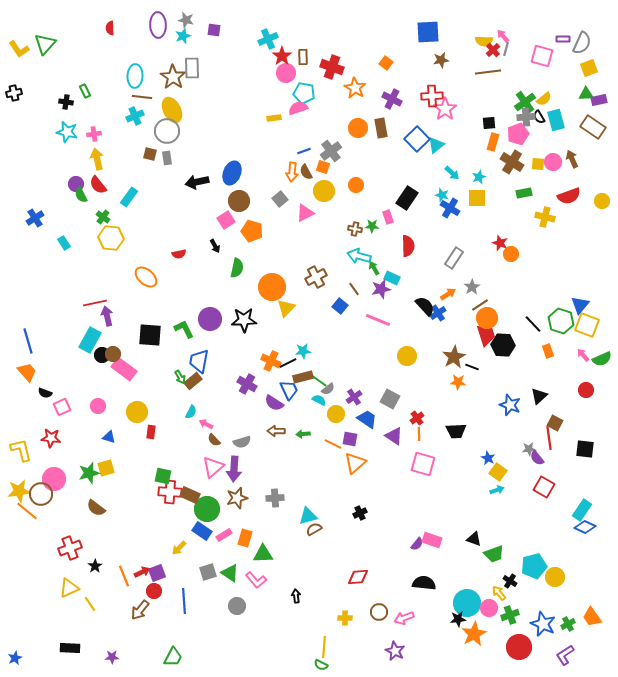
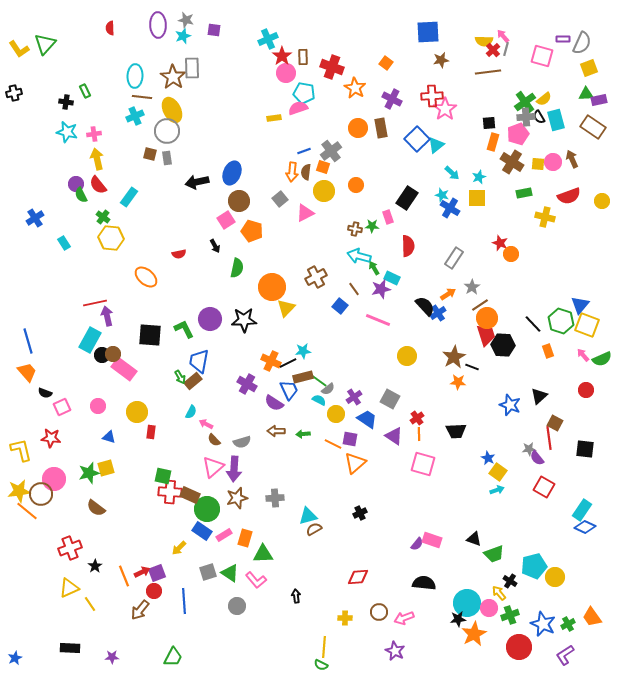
brown semicircle at (306, 172): rotated 35 degrees clockwise
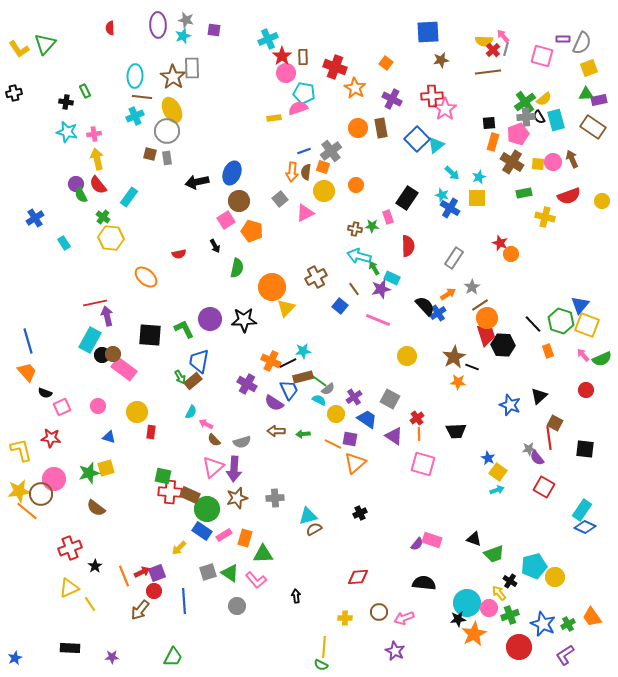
red cross at (332, 67): moved 3 px right
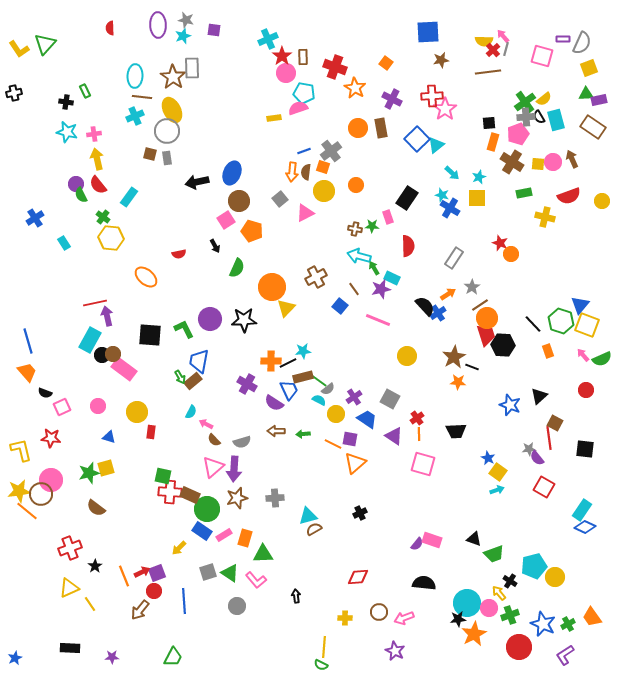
green semicircle at (237, 268): rotated 12 degrees clockwise
orange cross at (271, 361): rotated 24 degrees counterclockwise
pink circle at (54, 479): moved 3 px left, 1 px down
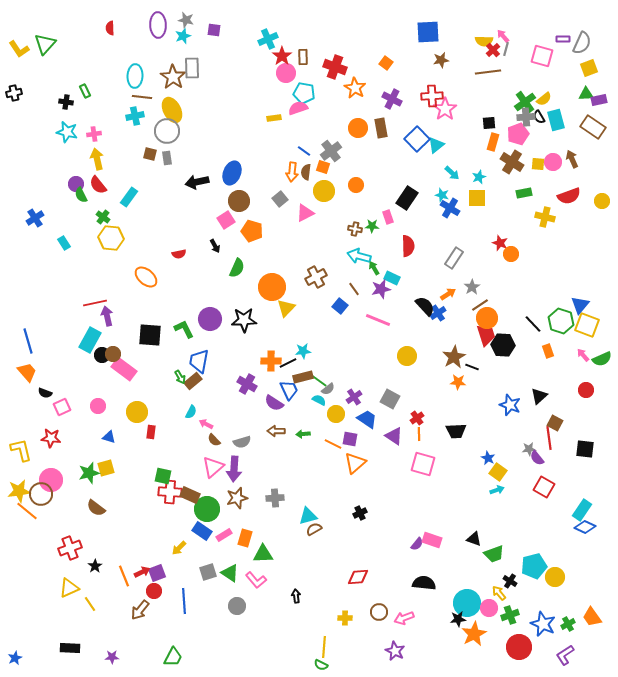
cyan cross at (135, 116): rotated 12 degrees clockwise
blue line at (304, 151): rotated 56 degrees clockwise
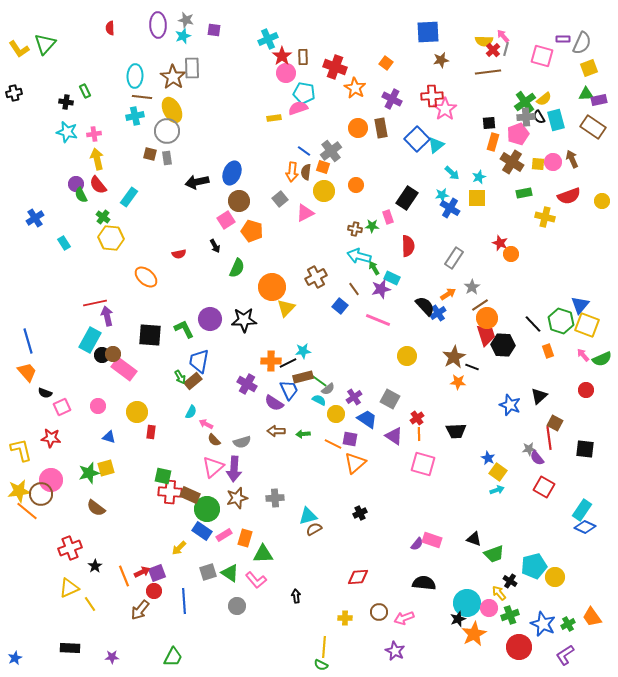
cyan star at (442, 195): rotated 24 degrees counterclockwise
black star at (458, 619): rotated 14 degrees counterclockwise
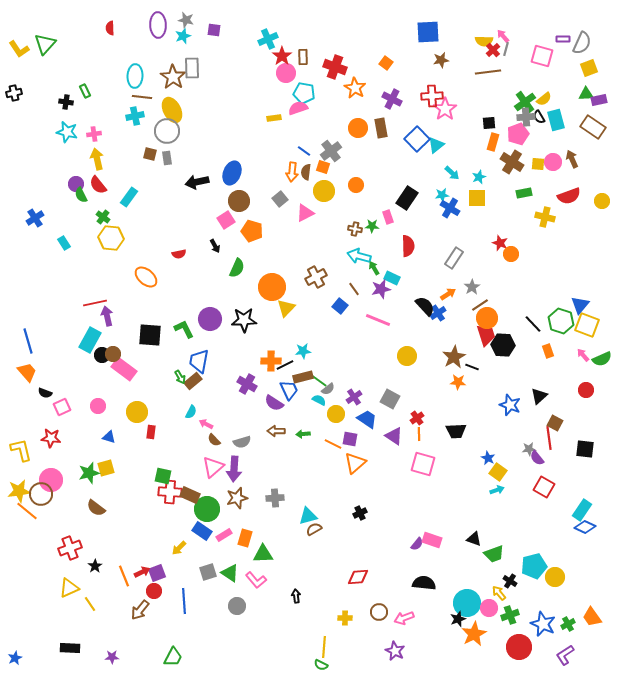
black line at (288, 363): moved 3 px left, 2 px down
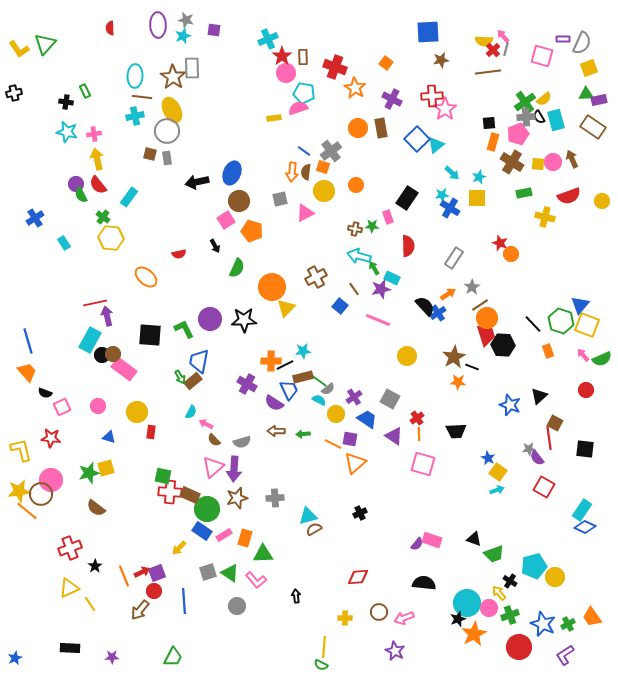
gray square at (280, 199): rotated 28 degrees clockwise
